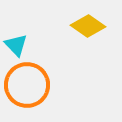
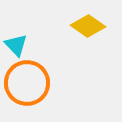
orange circle: moved 2 px up
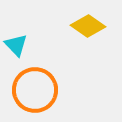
orange circle: moved 8 px right, 7 px down
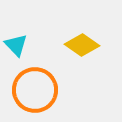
yellow diamond: moved 6 px left, 19 px down
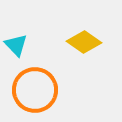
yellow diamond: moved 2 px right, 3 px up
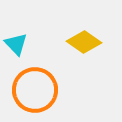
cyan triangle: moved 1 px up
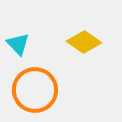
cyan triangle: moved 2 px right
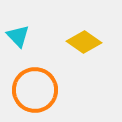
cyan triangle: moved 8 px up
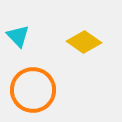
orange circle: moved 2 px left
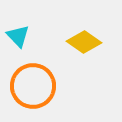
orange circle: moved 4 px up
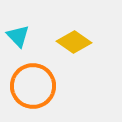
yellow diamond: moved 10 px left
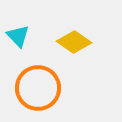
orange circle: moved 5 px right, 2 px down
